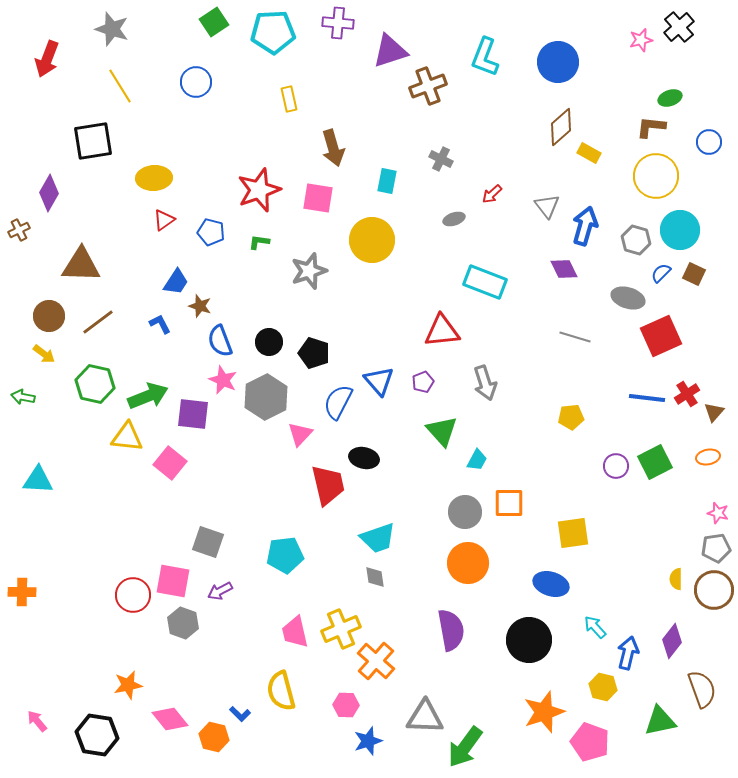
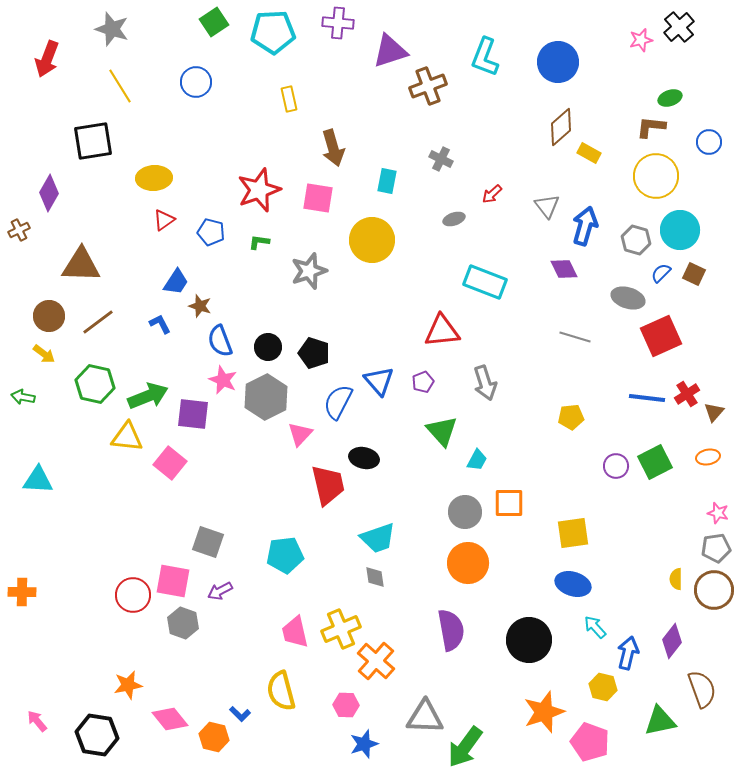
black circle at (269, 342): moved 1 px left, 5 px down
blue ellipse at (551, 584): moved 22 px right
blue star at (368, 741): moved 4 px left, 3 px down
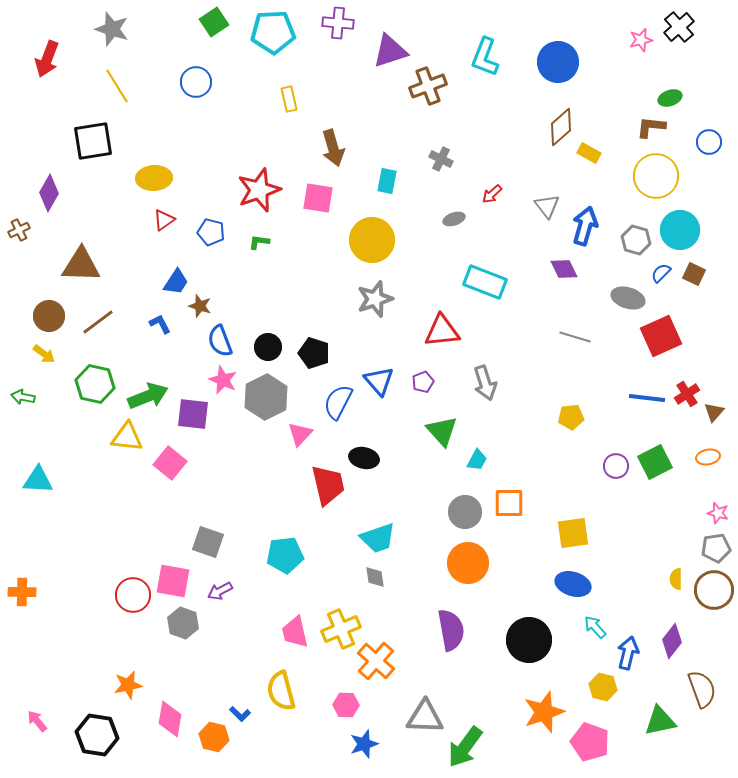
yellow line at (120, 86): moved 3 px left
gray star at (309, 271): moved 66 px right, 28 px down
pink diamond at (170, 719): rotated 48 degrees clockwise
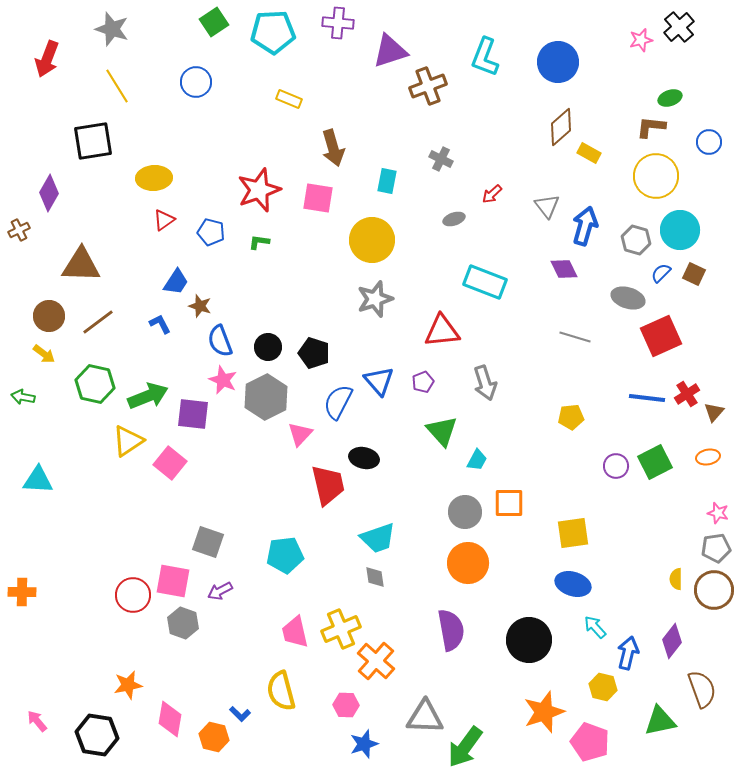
yellow rectangle at (289, 99): rotated 55 degrees counterclockwise
yellow triangle at (127, 437): moved 1 px right, 4 px down; rotated 40 degrees counterclockwise
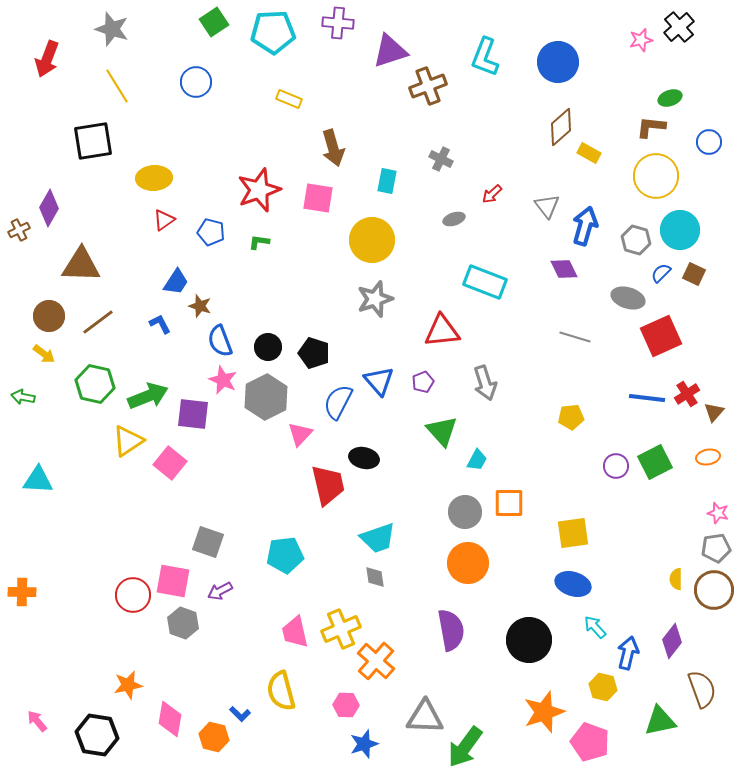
purple diamond at (49, 193): moved 15 px down
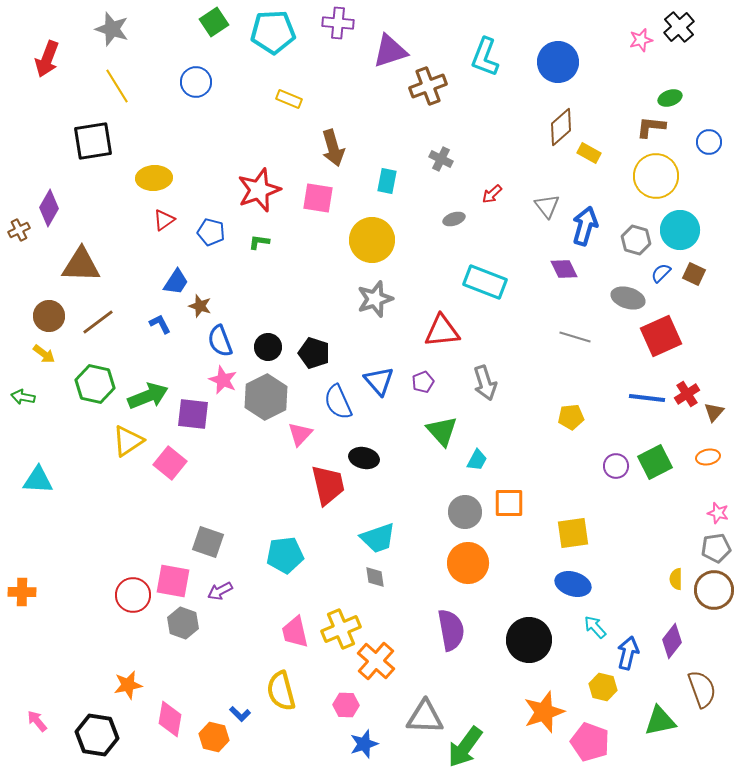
blue semicircle at (338, 402): rotated 51 degrees counterclockwise
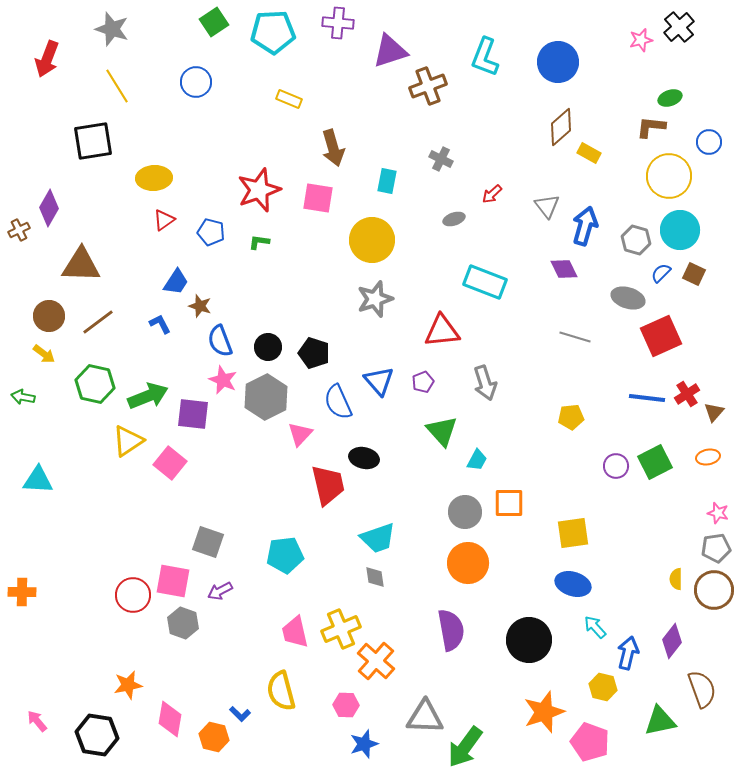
yellow circle at (656, 176): moved 13 px right
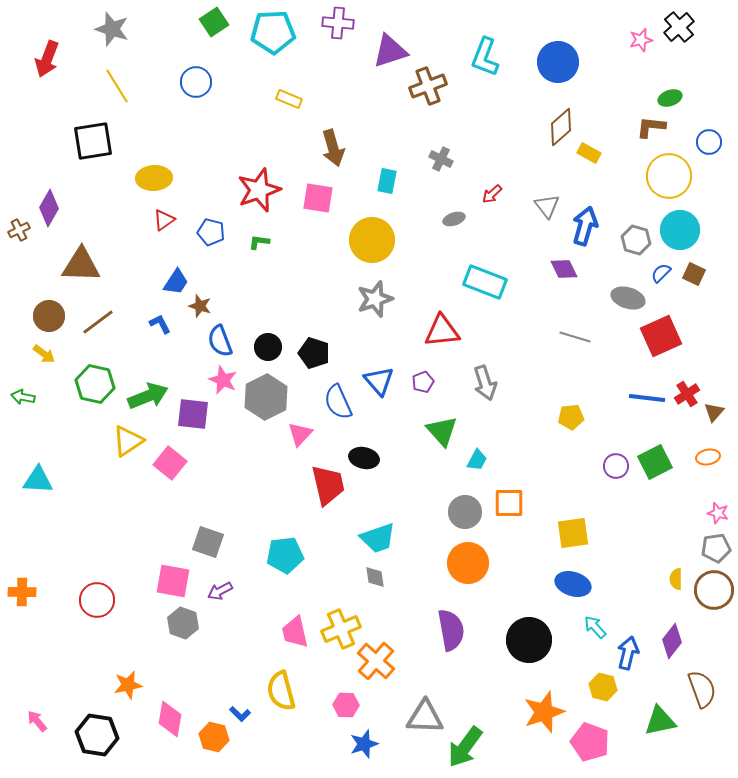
red circle at (133, 595): moved 36 px left, 5 px down
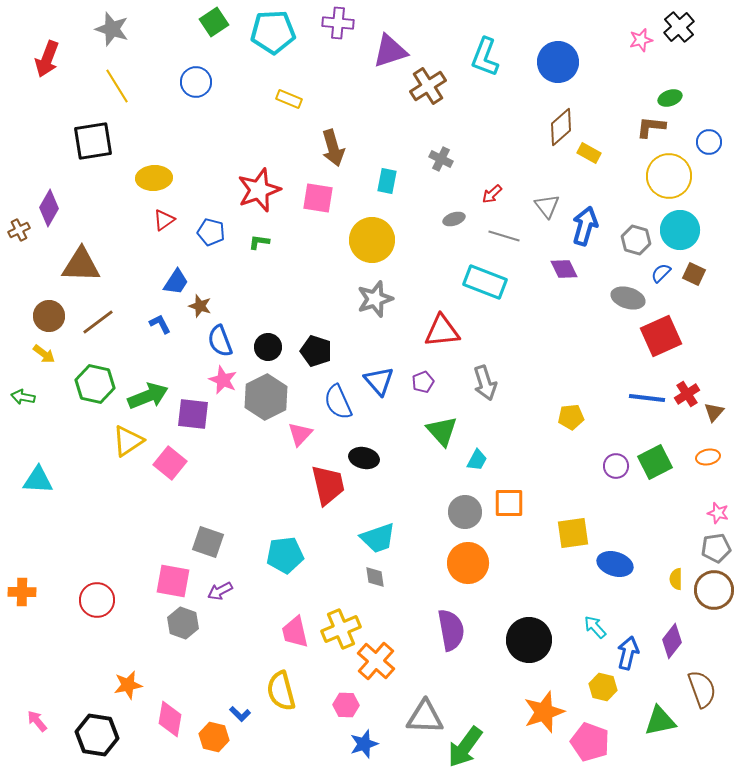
brown cross at (428, 86): rotated 12 degrees counterclockwise
gray line at (575, 337): moved 71 px left, 101 px up
black pentagon at (314, 353): moved 2 px right, 2 px up
blue ellipse at (573, 584): moved 42 px right, 20 px up
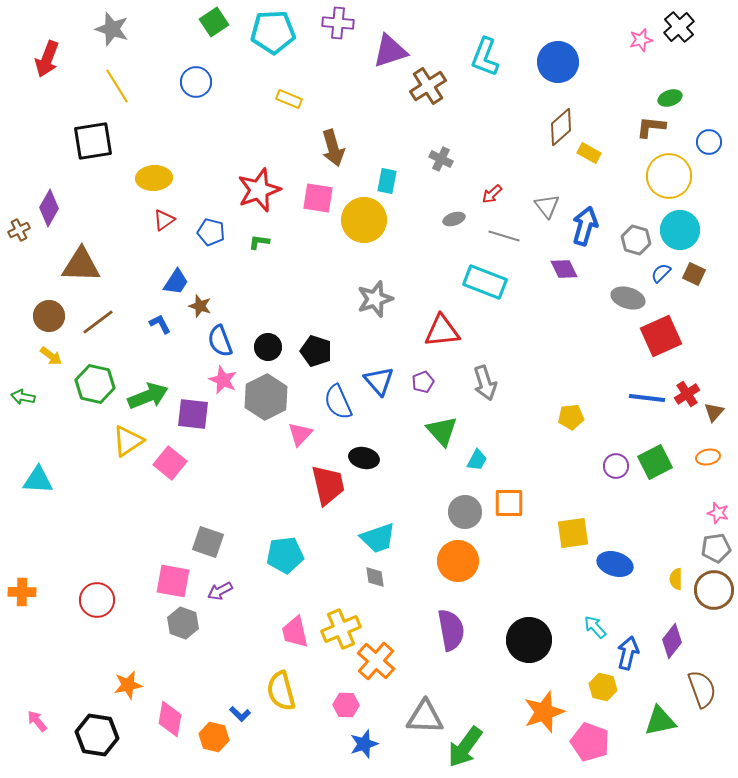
yellow circle at (372, 240): moved 8 px left, 20 px up
yellow arrow at (44, 354): moved 7 px right, 2 px down
orange circle at (468, 563): moved 10 px left, 2 px up
